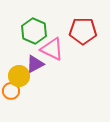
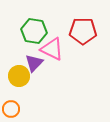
green hexagon: rotated 15 degrees counterclockwise
purple triangle: moved 1 px left, 1 px up; rotated 18 degrees counterclockwise
orange circle: moved 18 px down
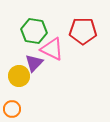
orange circle: moved 1 px right
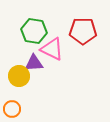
purple triangle: rotated 42 degrees clockwise
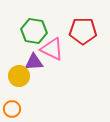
purple triangle: moved 1 px up
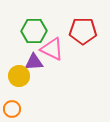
green hexagon: rotated 10 degrees counterclockwise
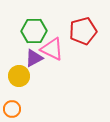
red pentagon: rotated 16 degrees counterclockwise
purple triangle: moved 4 px up; rotated 24 degrees counterclockwise
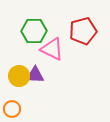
purple triangle: moved 1 px right, 17 px down; rotated 30 degrees clockwise
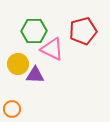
yellow circle: moved 1 px left, 12 px up
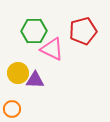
yellow circle: moved 9 px down
purple triangle: moved 5 px down
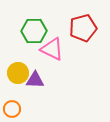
red pentagon: moved 3 px up
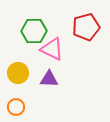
red pentagon: moved 3 px right, 1 px up
purple triangle: moved 14 px right, 1 px up
orange circle: moved 4 px right, 2 px up
